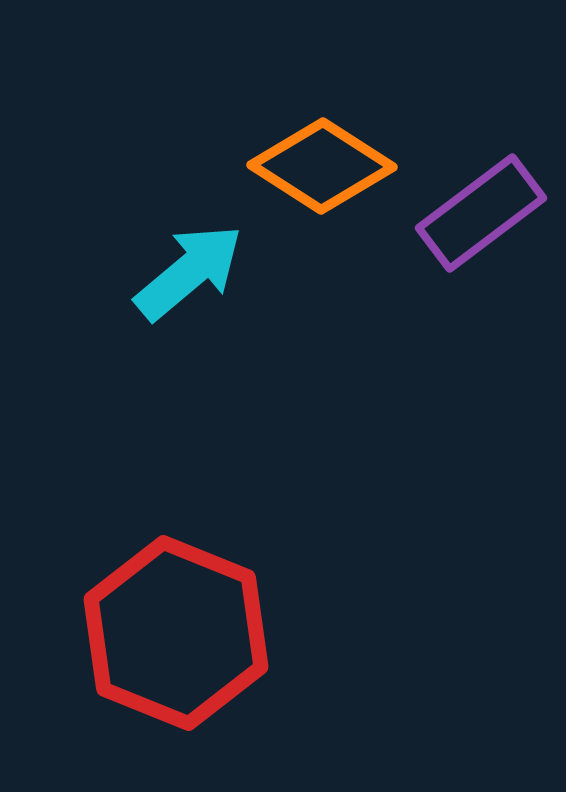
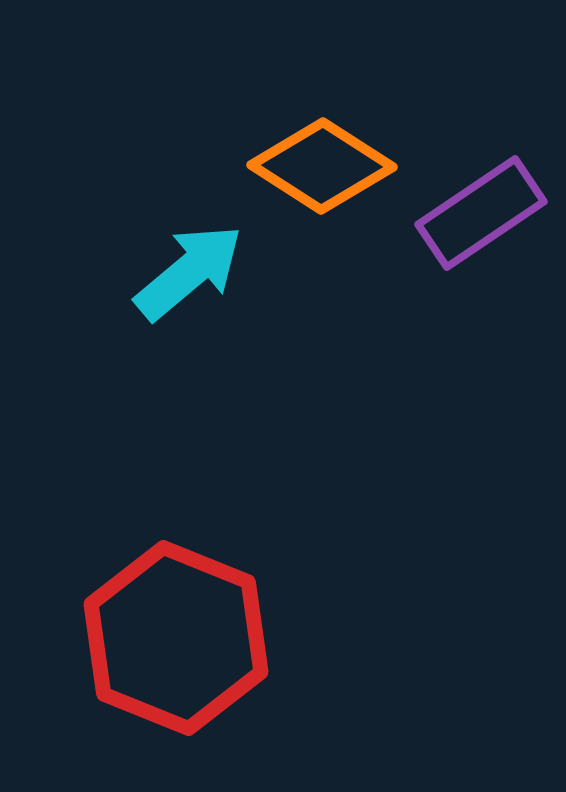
purple rectangle: rotated 3 degrees clockwise
red hexagon: moved 5 px down
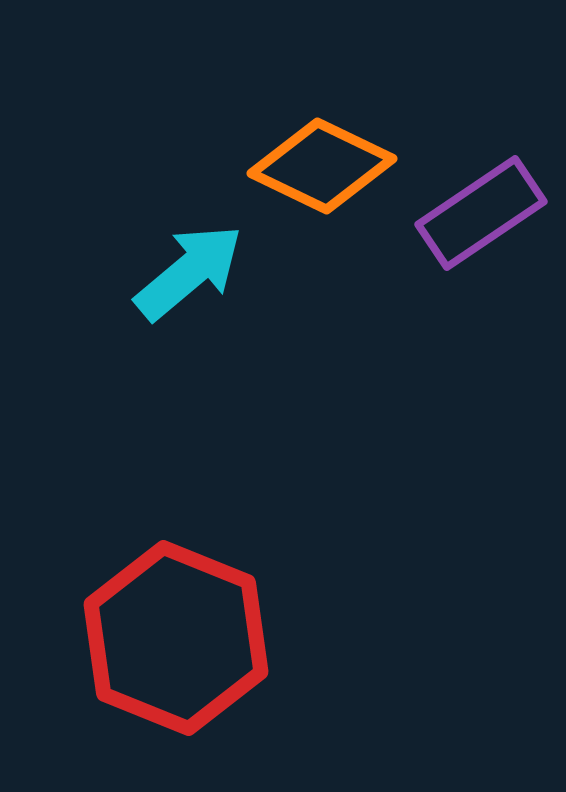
orange diamond: rotated 7 degrees counterclockwise
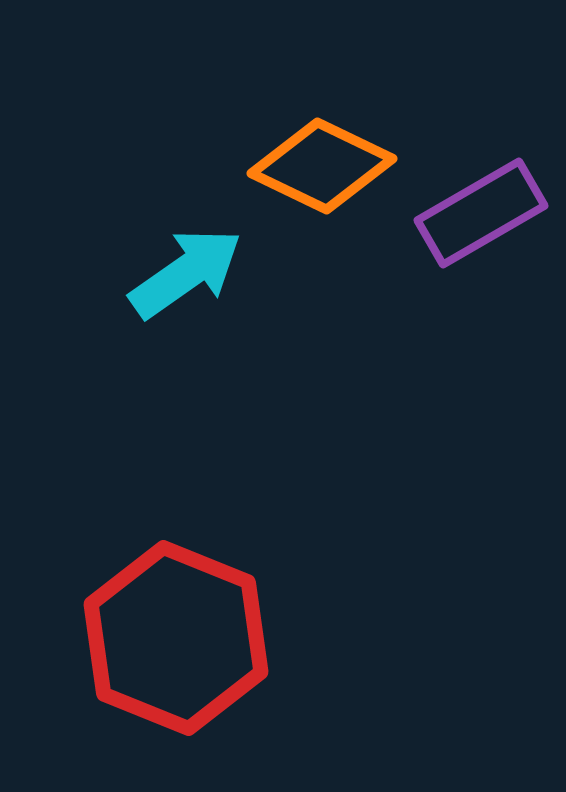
purple rectangle: rotated 4 degrees clockwise
cyan arrow: moved 3 px left, 1 px down; rotated 5 degrees clockwise
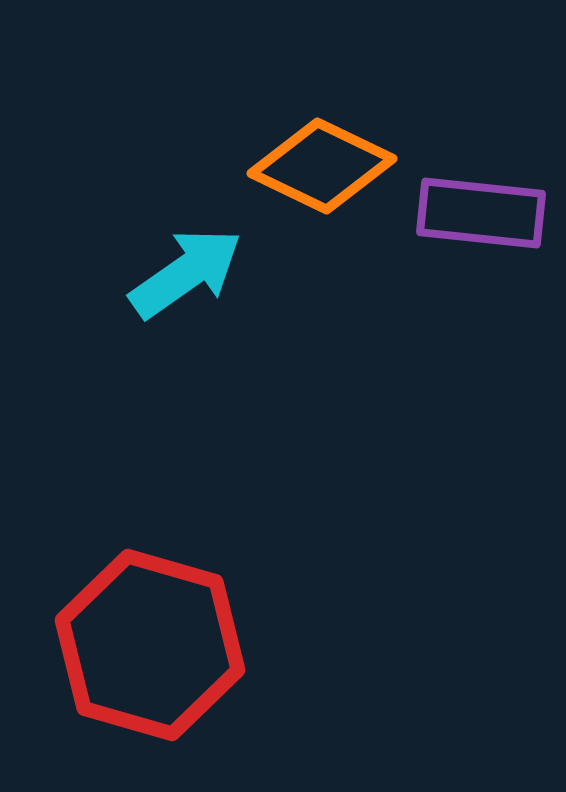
purple rectangle: rotated 36 degrees clockwise
red hexagon: moved 26 px left, 7 px down; rotated 6 degrees counterclockwise
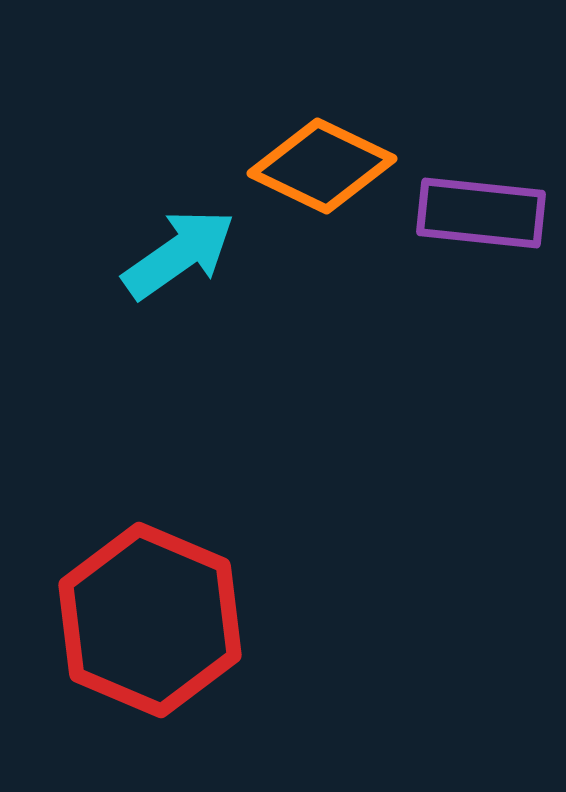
cyan arrow: moved 7 px left, 19 px up
red hexagon: moved 25 px up; rotated 7 degrees clockwise
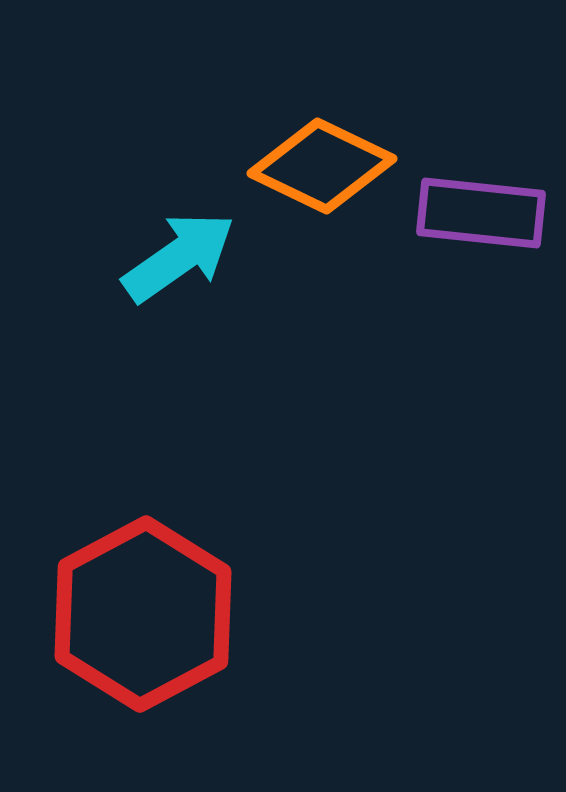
cyan arrow: moved 3 px down
red hexagon: moved 7 px left, 6 px up; rotated 9 degrees clockwise
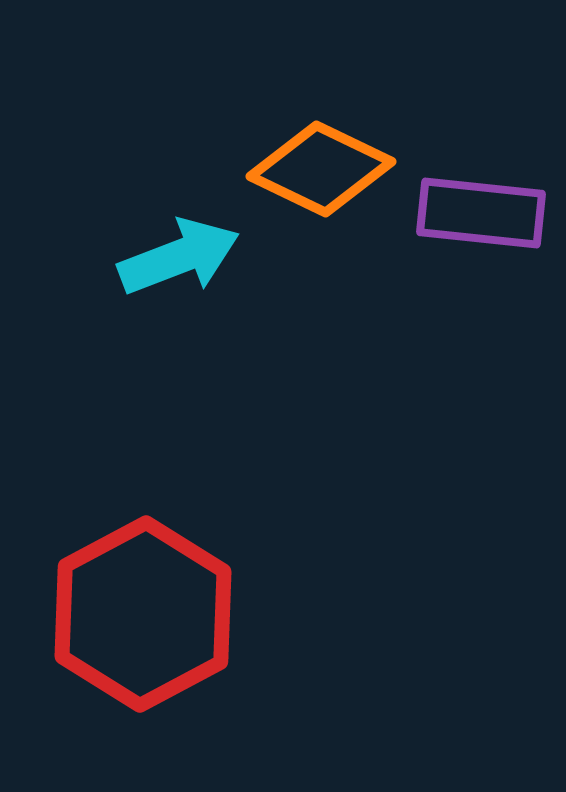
orange diamond: moved 1 px left, 3 px down
cyan arrow: rotated 14 degrees clockwise
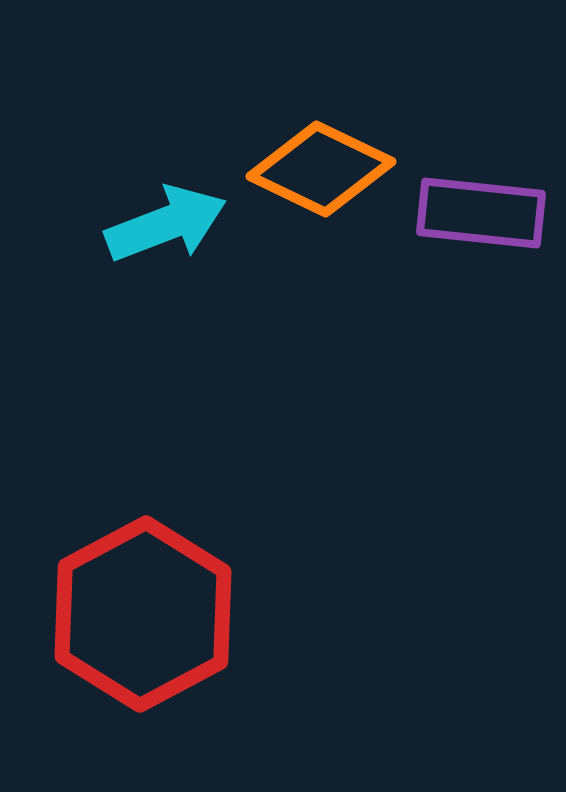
cyan arrow: moved 13 px left, 33 px up
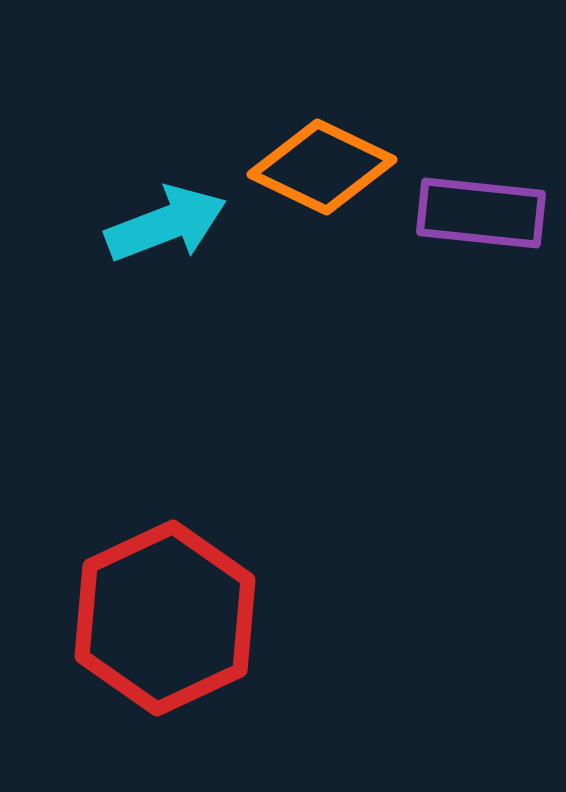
orange diamond: moved 1 px right, 2 px up
red hexagon: moved 22 px right, 4 px down; rotated 3 degrees clockwise
